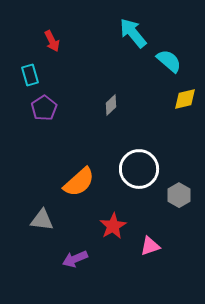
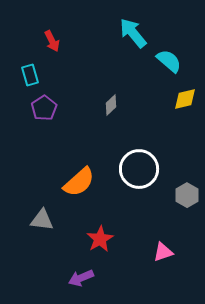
gray hexagon: moved 8 px right
red star: moved 13 px left, 13 px down
pink triangle: moved 13 px right, 6 px down
purple arrow: moved 6 px right, 19 px down
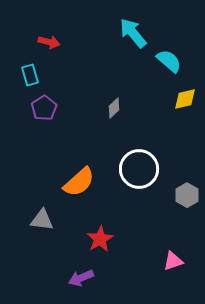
red arrow: moved 3 px left, 1 px down; rotated 50 degrees counterclockwise
gray diamond: moved 3 px right, 3 px down
pink triangle: moved 10 px right, 9 px down
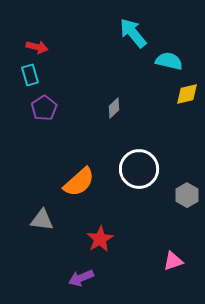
red arrow: moved 12 px left, 5 px down
cyan semicircle: rotated 28 degrees counterclockwise
yellow diamond: moved 2 px right, 5 px up
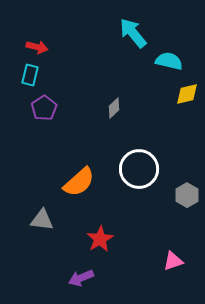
cyan rectangle: rotated 30 degrees clockwise
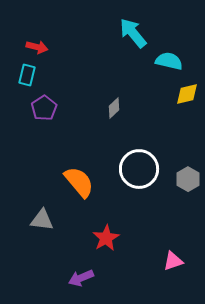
cyan rectangle: moved 3 px left
orange semicircle: rotated 88 degrees counterclockwise
gray hexagon: moved 1 px right, 16 px up
red star: moved 6 px right, 1 px up
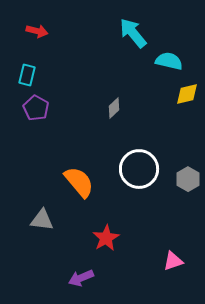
red arrow: moved 16 px up
purple pentagon: moved 8 px left; rotated 10 degrees counterclockwise
